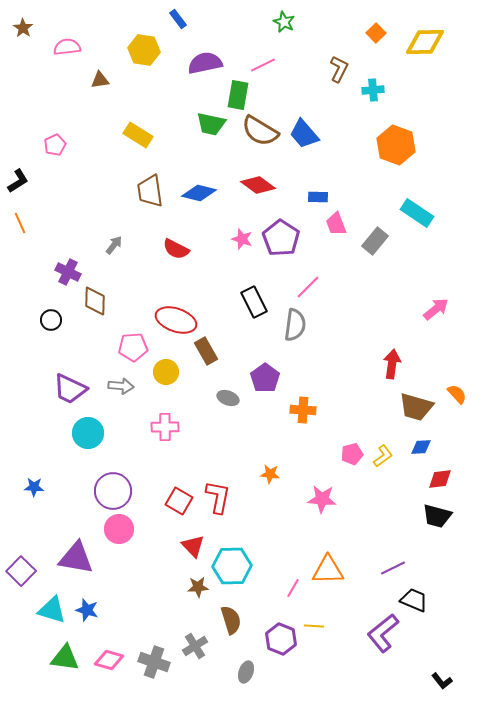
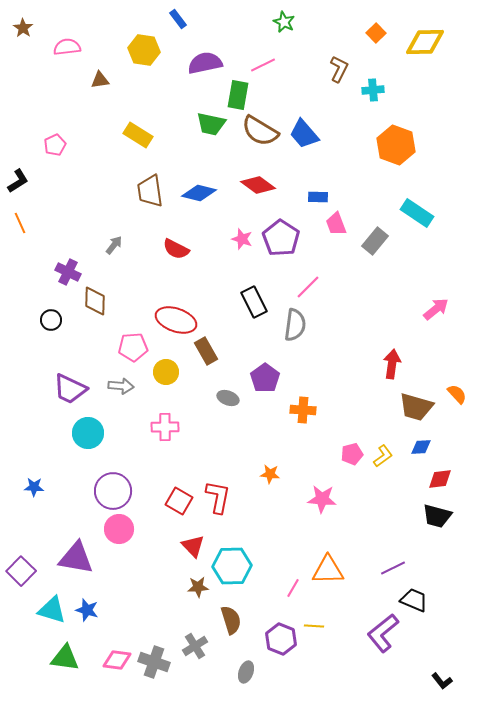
pink diamond at (109, 660): moved 8 px right; rotated 8 degrees counterclockwise
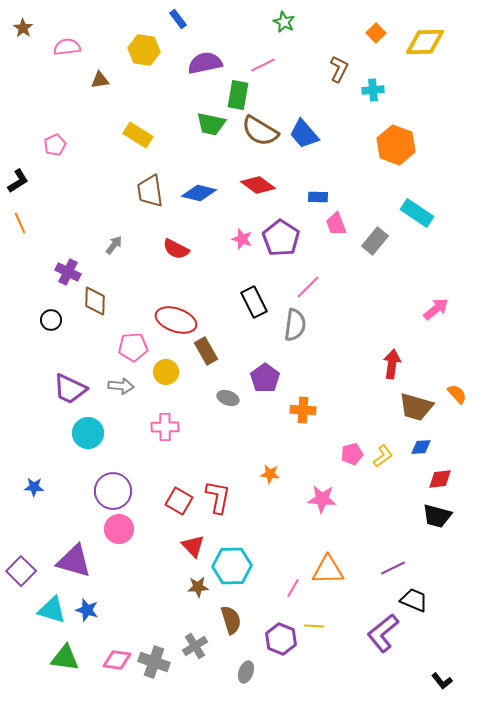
purple triangle at (76, 558): moved 2 px left, 3 px down; rotated 6 degrees clockwise
